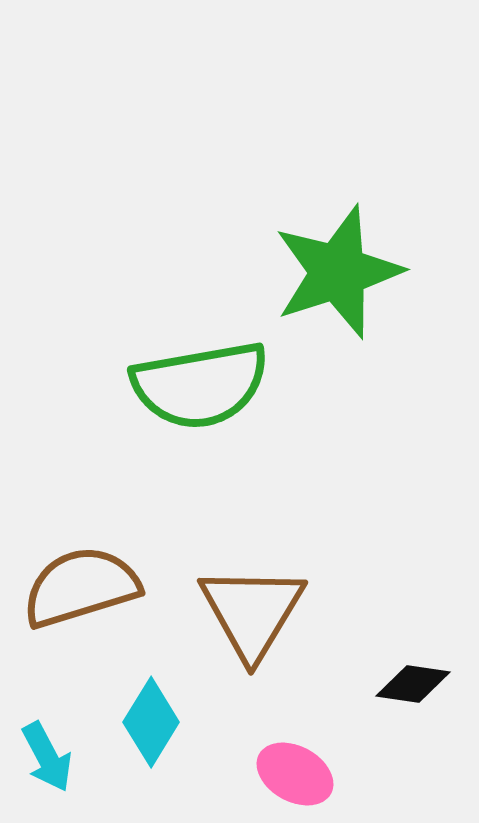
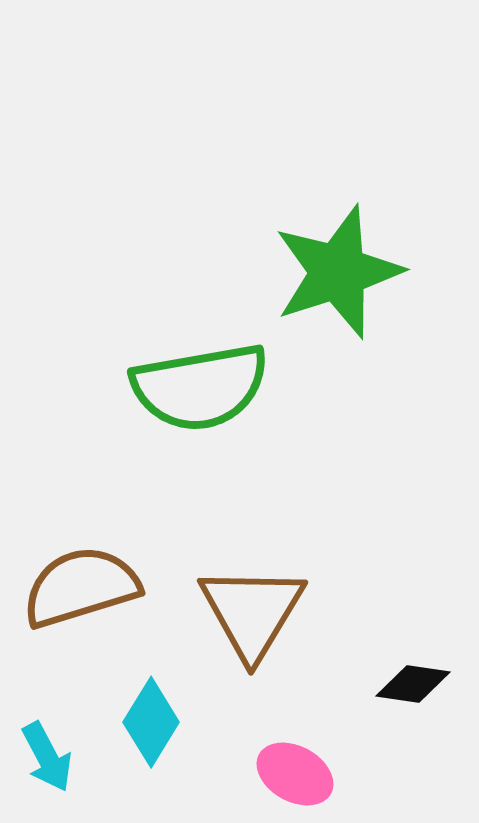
green semicircle: moved 2 px down
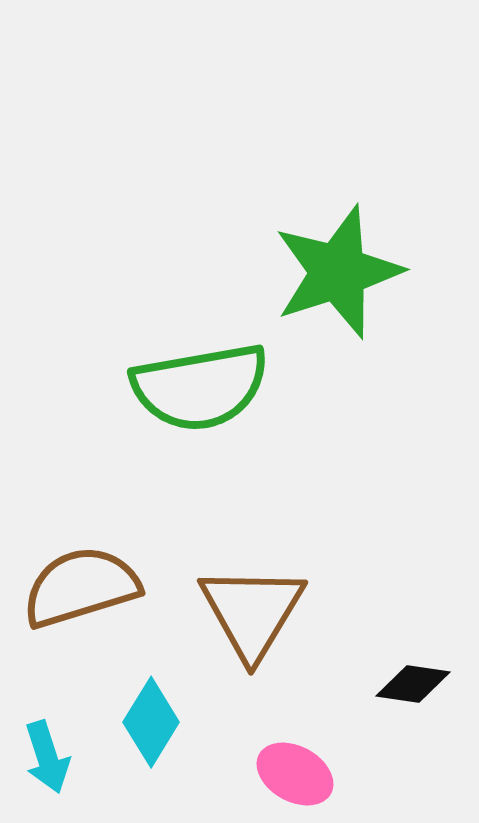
cyan arrow: rotated 10 degrees clockwise
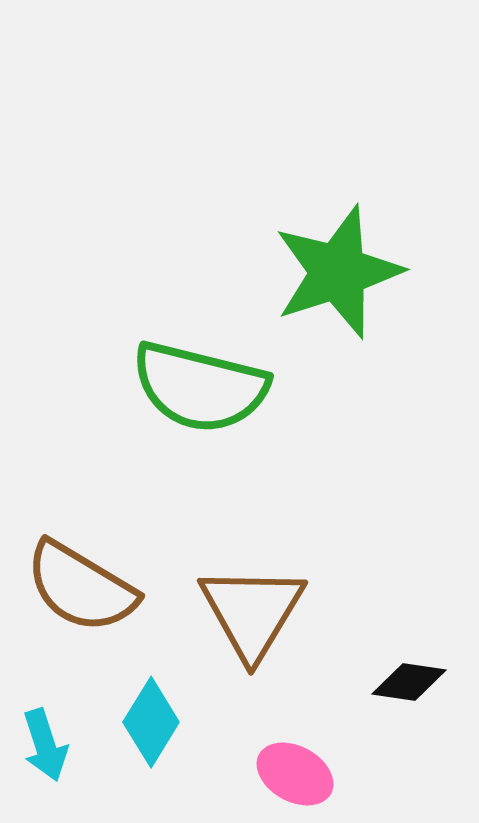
green semicircle: rotated 24 degrees clockwise
brown semicircle: rotated 132 degrees counterclockwise
black diamond: moved 4 px left, 2 px up
cyan arrow: moved 2 px left, 12 px up
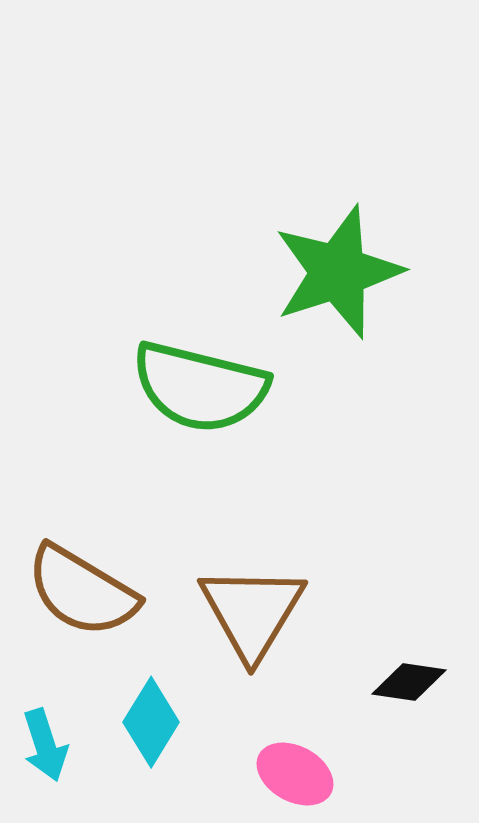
brown semicircle: moved 1 px right, 4 px down
